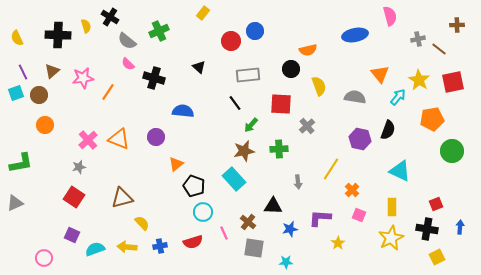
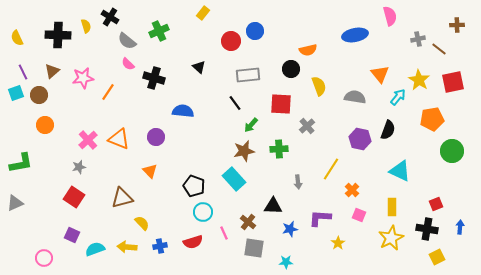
orange triangle at (176, 164): moved 26 px left, 7 px down; rotated 35 degrees counterclockwise
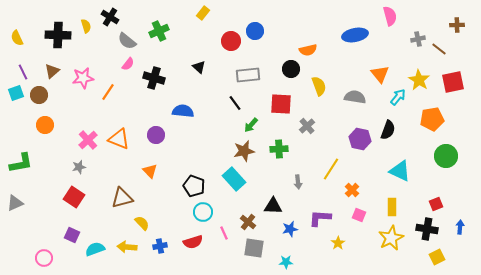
pink semicircle at (128, 64): rotated 96 degrees counterclockwise
purple circle at (156, 137): moved 2 px up
green circle at (452, 151): moved 6 px left, 5 px down
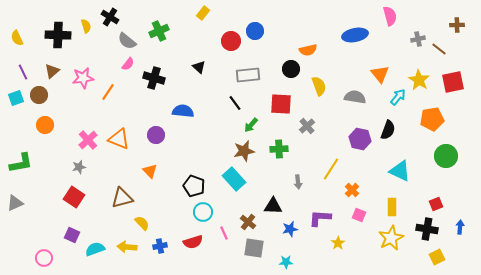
cyan square at (16, 93): moved 5 px down
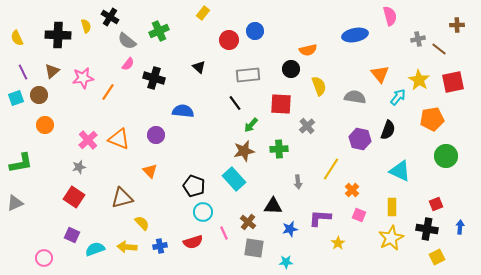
red circle at (231, 41): moved 2 px left, 1 px up
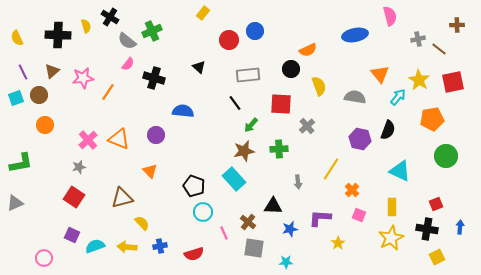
green cross at (159, 31): moved 7 px left
orange semicircle at (308, 50): rotated 12 degrees counterclockwise
red semicircle at (193, 242): moved 1 px right, 12 px down
cyan semicircle at (95, 249): moved 3 px up
